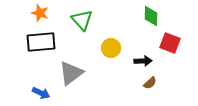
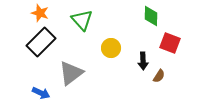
black rectangle: rotated 40 degrees counterclockwise
black arrow: rotated 90 degrees clockwise
brown semicircle: moved 9 px right, 7 px up; rotated 16 degrees counterclockwise
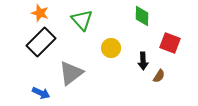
green diamond: moved 9 px left
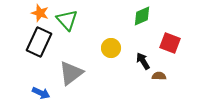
green diamond: rotated 65 degrees clockwise
green triangle: moved 15 px left
black rectangle: moved 2 px left; rotated 20 degrees counterclockwise
black arrow: rotated 150 degrees clockwise
brown semicircle: rotated 120 degrees counterclockwise
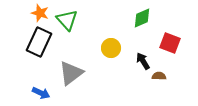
green diamond: moved 2 px down
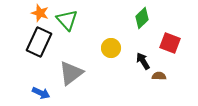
green diamond: rotated 20 degrees counterclockwise
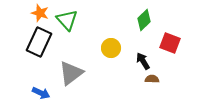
green diamond: moved 2 px right, 2 px down
brown semicircle: moved 7 px left, 3 px down
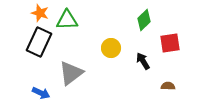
green triangle: rotated 50 degrees counterclockwise
red square: rotated 30 degrees counterclockwise
brown semicircle: moved 16 px right, 7 px down
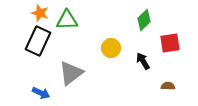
black rectangle: moved 1 px left, 1 px up
